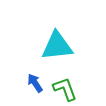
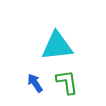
green L-shape: moved 2 px right, 7 px up; rotated 12 degrees clockwise
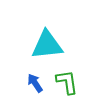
cyan triangle: moved 10 px left, 1 px up
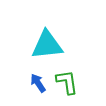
blue arrow: moved 3 px right
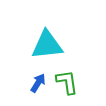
blue arrow: rotated 66 degrees clockwise
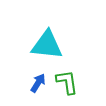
cyan triangle: rotated 12 degrees clockwise
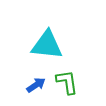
blue arrow: moved 2 px left, 2 px down; rotated 24 degrees clockwise
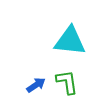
cyan triangle: moved 23 px right, 4 px up
